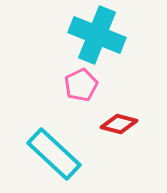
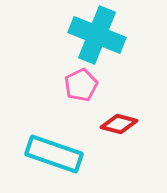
cyan rectangle: rotated 24 degrees counterclockwise
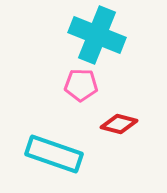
pink pentagon: rotated 28 degrees clockwise
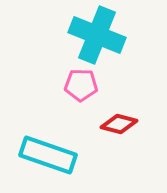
cyan rectangle: moved 6 px left, 1 px down
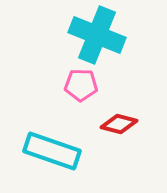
cyan rectangle: moved 4 px right, 4 px up
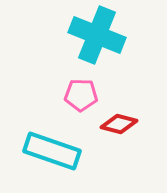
pink pentagon: moved 10 px down
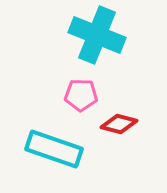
cyan rectangle: moved 2 px right, 2 px up
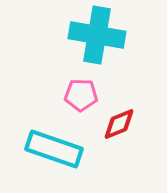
cyan cross: rotated 12 degrees counterclockwise
red diamond: rotated 36 degrees counterclockwise
